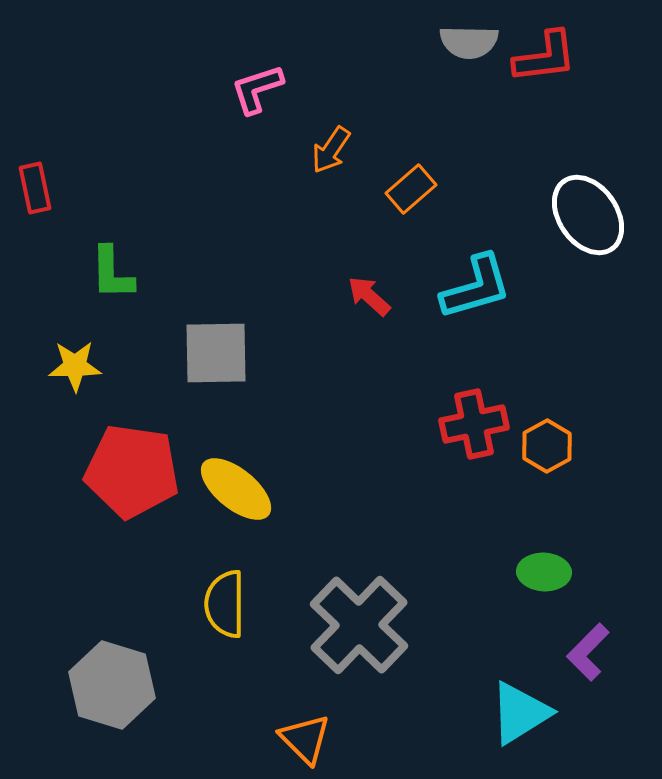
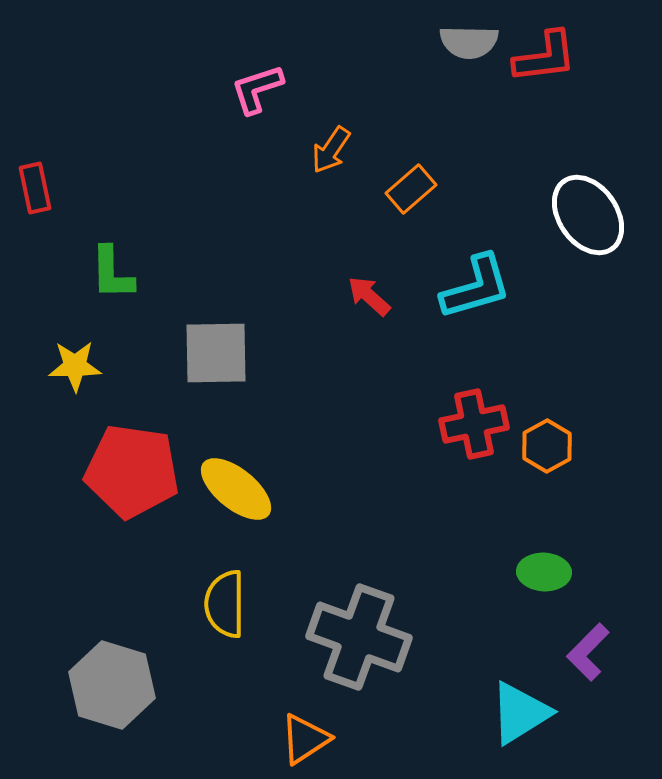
gray cross: moved 12 px down; rotated 24 degrees counterclockwise
orange triangle: rotated 42 degrees clockwise
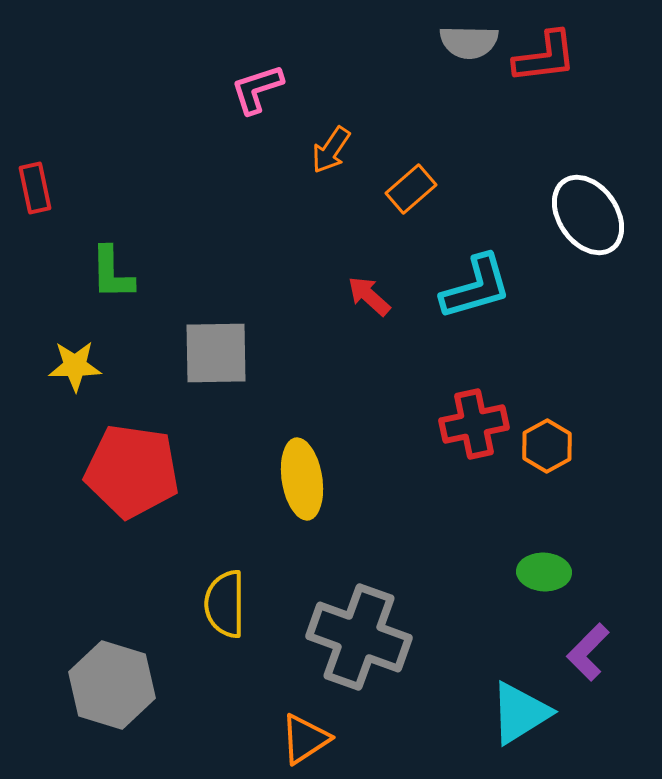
yellow ellipse: moved 66 px right, 10 px up; rotated 42 degrees clockwise
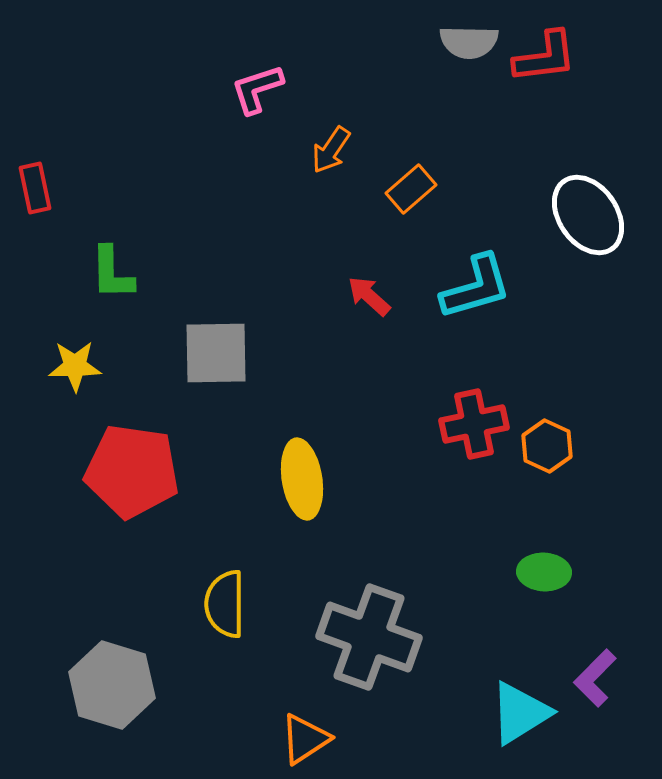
orange hexagon: rotated 6 degrees counterclockwise
gray cross: moved 10 px right
purple L-shape: moved 7 px right, 26 px down
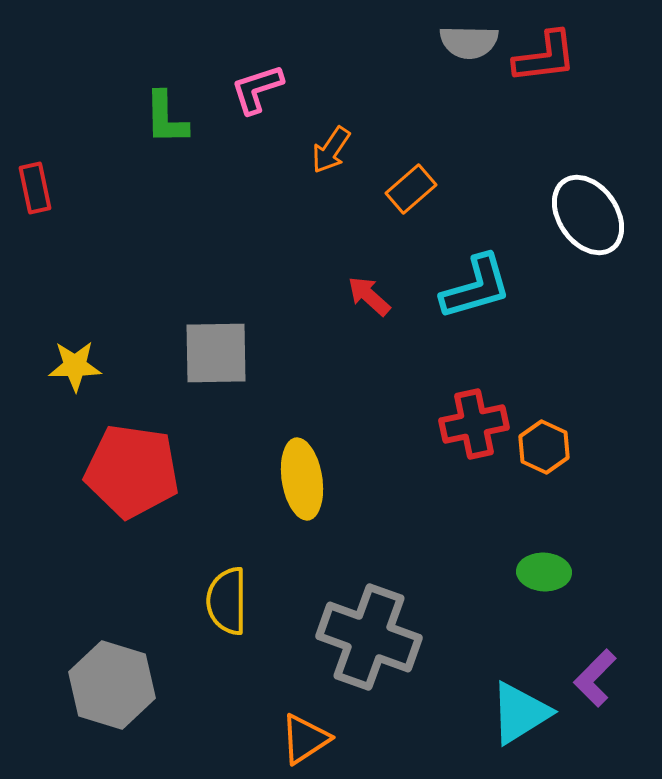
green L-shape: moved 54 px right, 155 px up
orange hexagon: moved 3 px left, 1 px down
yellow semicircle: moved 2 px right, 3 px up
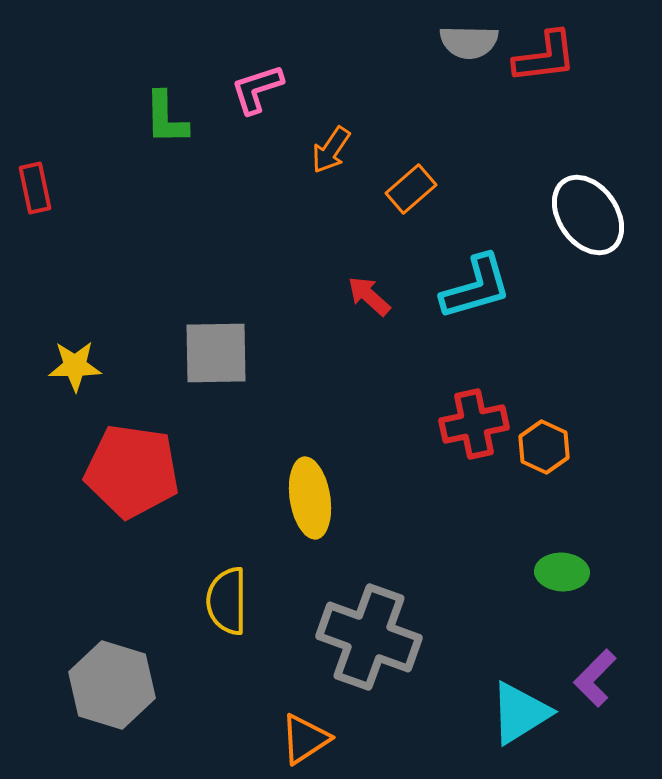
yellow ellipse: moved 8 px right, 19 px down
green ellipse: moved 18 px right
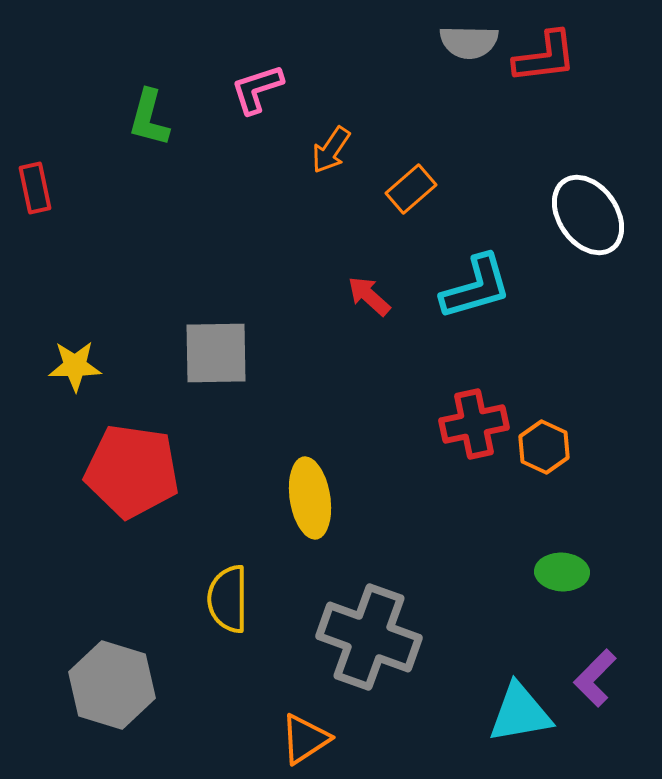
green L-shape: moved 17 px left; rotated 16 degrees clockwise
yellow semicircle: moved 1 px right, 2 px up
cyan triangle: rotated 22 degrees clockwise
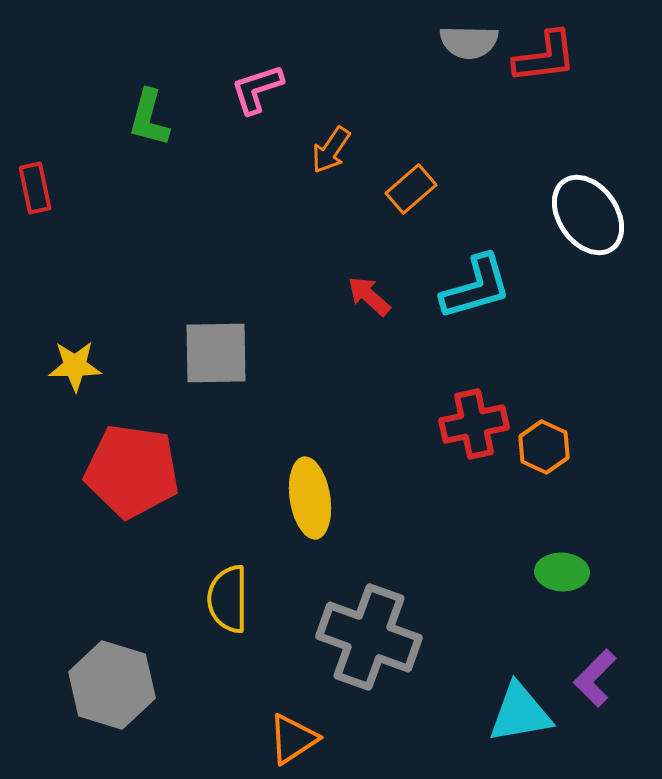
orange triangle: moved 12 px left
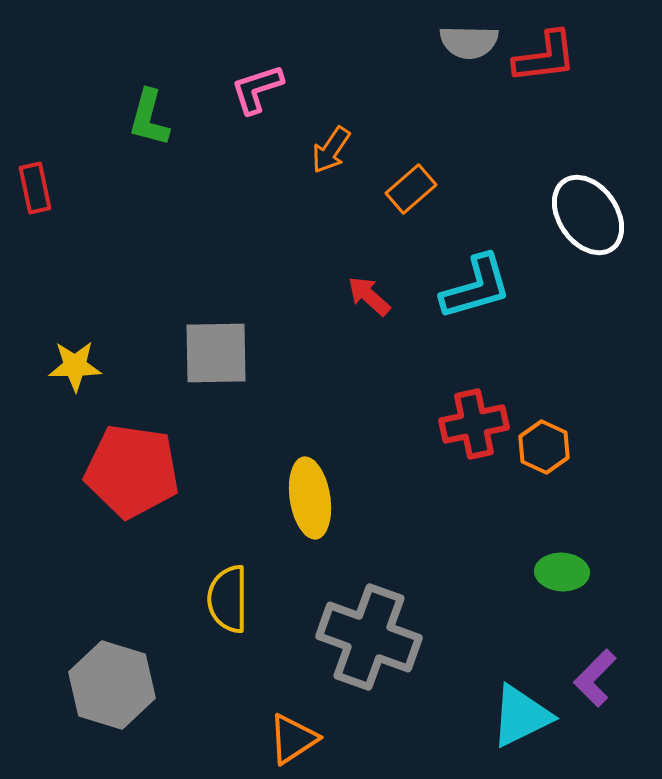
cyan triangle: moved 1 px right, 3 px down; rotated 16 degrees counterclockwise
